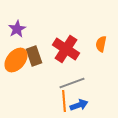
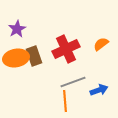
orange semicircle: rotated 42 degrees clockwise
red cross: rotated 32 degrees clockwise
orange ellipse: moved 2 px up; rotated 40 degrees clockwise
gray line: moved 1 px right, 1 px up
orange line: moved 1 px right
blue arrow: moved 20 px right, 15 px up
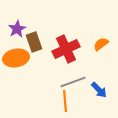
brown rectangle: moved 14 px up
blue arrow: rotated 66 degrees clockwise
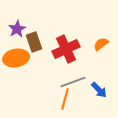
orange line: moved 2 px up; rotated 20 degrees clockwise
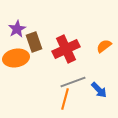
orange semicircle: moved 3 px right, 2 px down
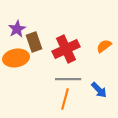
gray line: moved 5 px left, 3 px up; rotated 20 degrees clockwise
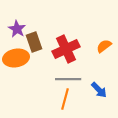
purple star: rotated 12 degrees counterclockwise
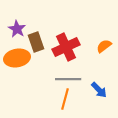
brown rectangle: moved 2 px right
red cross: moved 2 px up
orange ellipse: moved 1 px right
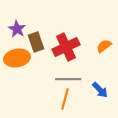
blue arrow: moved 1 px right
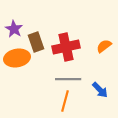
purple star: moved 3 px left
red cross: rotated 12 degrees clockwise
orange line: moved 2 px down
